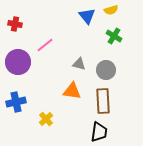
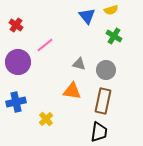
red cross: moved 1 px right, 1 px down; rotated 24 degrees clockwise
brown rectangle: rotated 15 degrees clockwise
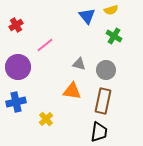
red cross: rotated 24 degrees clockwise
purple circle: moved 5 px down
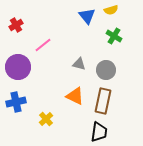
pink line: moved 2 px left
orange triangle: moved 3 px right, 5 px down; rotated 18 degrees clockwise
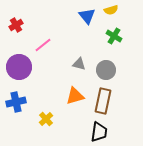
purple circle: moved 1 px right
orange triangle: rotated 42 degrees counterclockwise
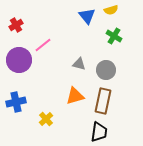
purple circle: moved 7 px up
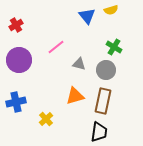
green cross: moved 11 px down
pink line: moved 13 px right, 2 px down
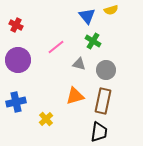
red cross: rotated 32 degrees counterclockwise
green cross: moved 21 px left, 6 px up
purple circle: moved 1 px left
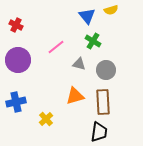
brown rectangle: moved 1 px down; rotated 15 degrees counterclockwise
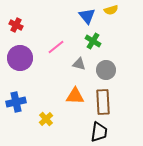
purple circle: moved 2 px right, 2 px up
orange triangle: rotated 18 degrees clockwise
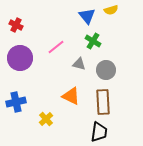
orange triangle: moved 4 px left; rotated 24 degrees clockwise
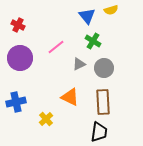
red cross: moved 2 px right
gray triangle: rotated 40 degrees counterclockwise
gray circle: moved 2 px left, 2 px up
orange triangle: moved 1 px left, 1 px down
